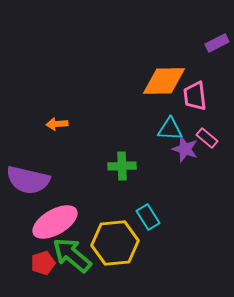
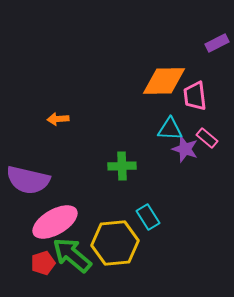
orange arrow: moved 1 px right, 5 px up
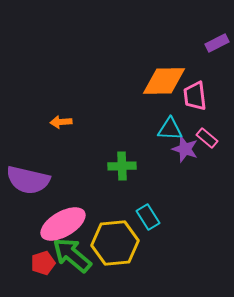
orange arrow: moved 3 px right, 3 px down
pink ellipse: moved 8 px right, 2 px down
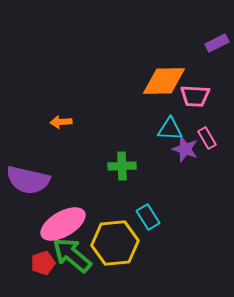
pink trapezoid: rotated 80 degrees counterclockwise
pink rectangle: rotated 20 degrees clockwise
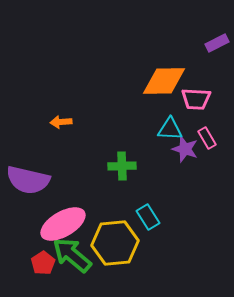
pink trapezoid: moved 1 px right, 3 px down
red pentagon: rotated 15 degrees counterclockwise
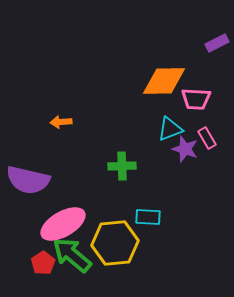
cyan triangle: rotated 24 degrees counterclockwise
cyan rectangle: rotated 55 degrees counterclockwise
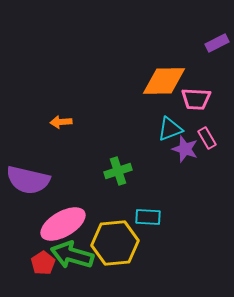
green cross: moved 4 px left, 5 px down; rotated 16 degrees counterclockwise
green arrow: rotated 24 degrees counterclockwise
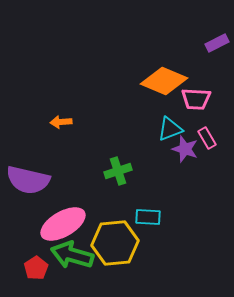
orange diamond: rotated 24 degrees clockwise
red pentagon: moved 7 px left, 5 px down
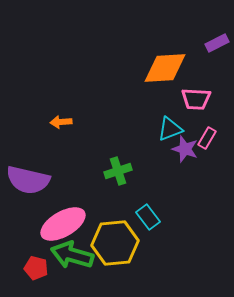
orange diamond: moved 1 px right, 13 px up; rotated 27 degrees counterclockwise
pink rectangle: rotated 60 degrees clockwise
cyan rectangle: rotated 50 degrees clockwise
red pentagon: rotated 25 degrees counterclockwise
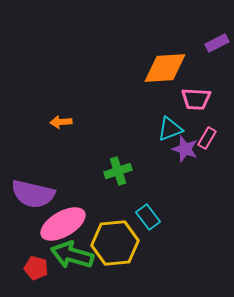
purple semicircle: moved 5 px right, 14 px down
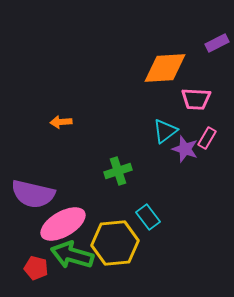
cyan triangle: moved 5 px left, 2 px down; rotated 16 degrees counterclockwise
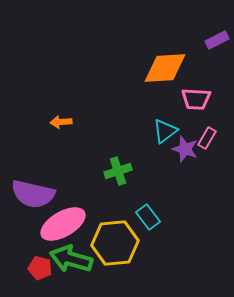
purple rectangle: moved 3 px up
green arrow: moved 1 px left, 4 px down
red pentagon: moved 4 px right
